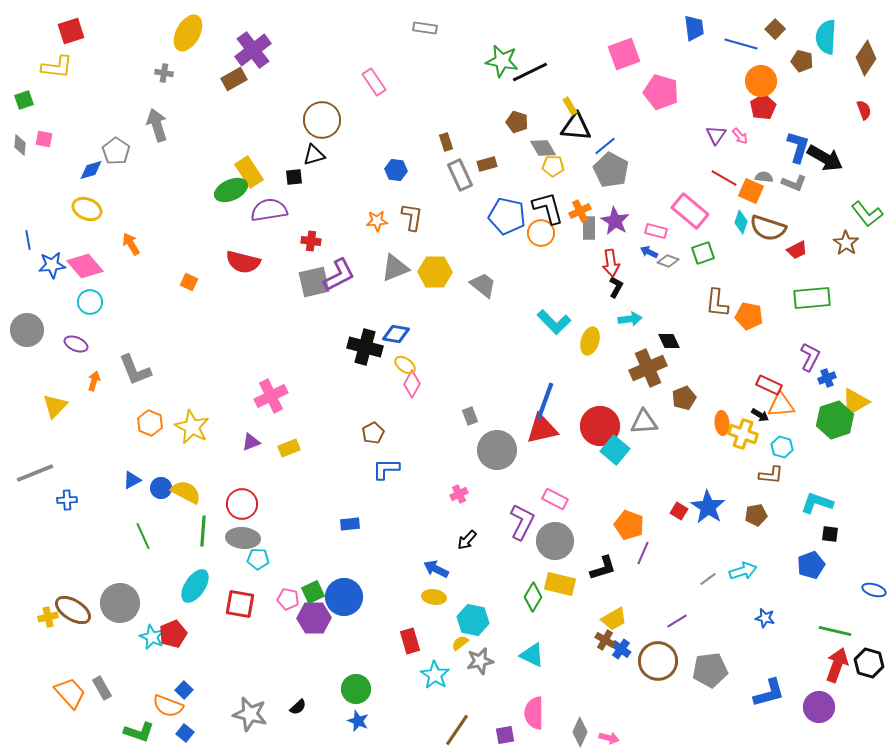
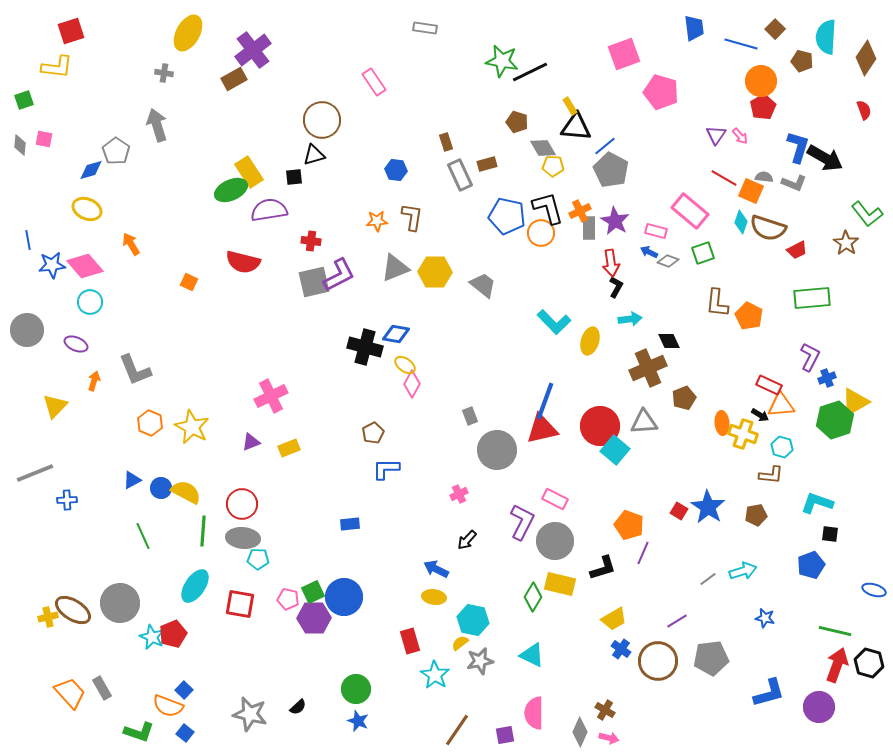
orange pentagon at (749, 316): rotated 16 degrees clockwise
brown cross at (605, 640): moved 70 px down
gray pentagon at (710, 670): moved 1 px right, 12 px up
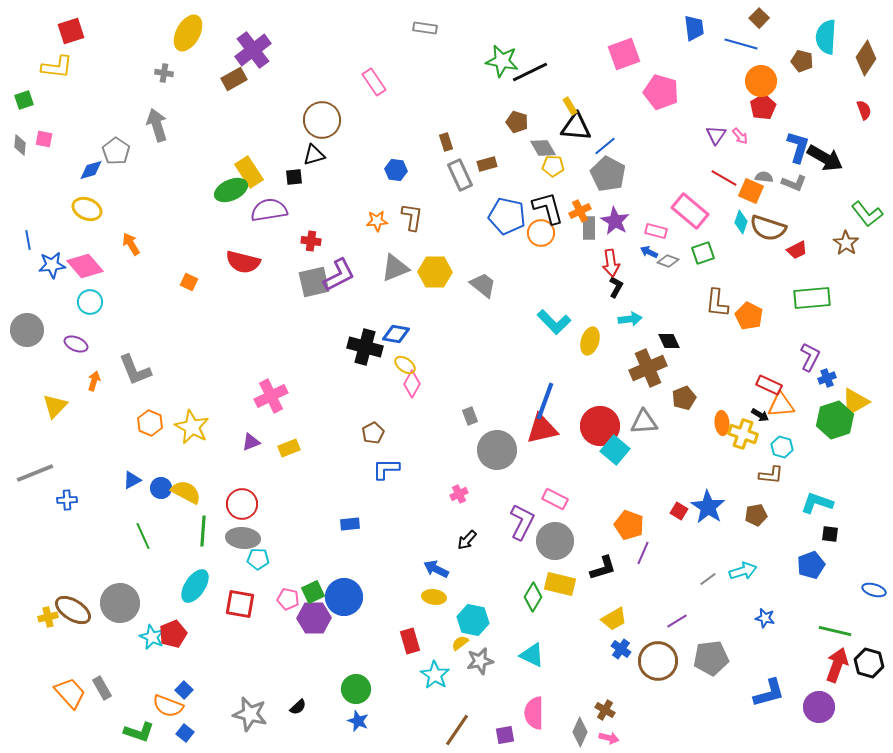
brown square at (775, 29): moved 16 px left, 11 px up
gray pentagon at (611, 170): moved 3 px left, 4 px down
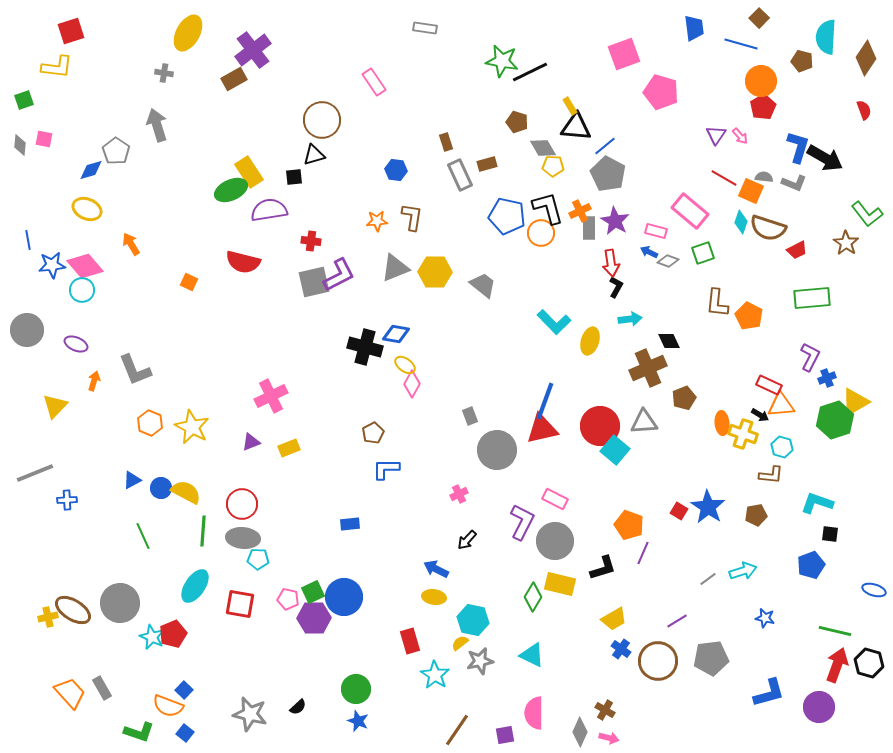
cyan circle at (90, 302): moved 8 px left, 12 px up
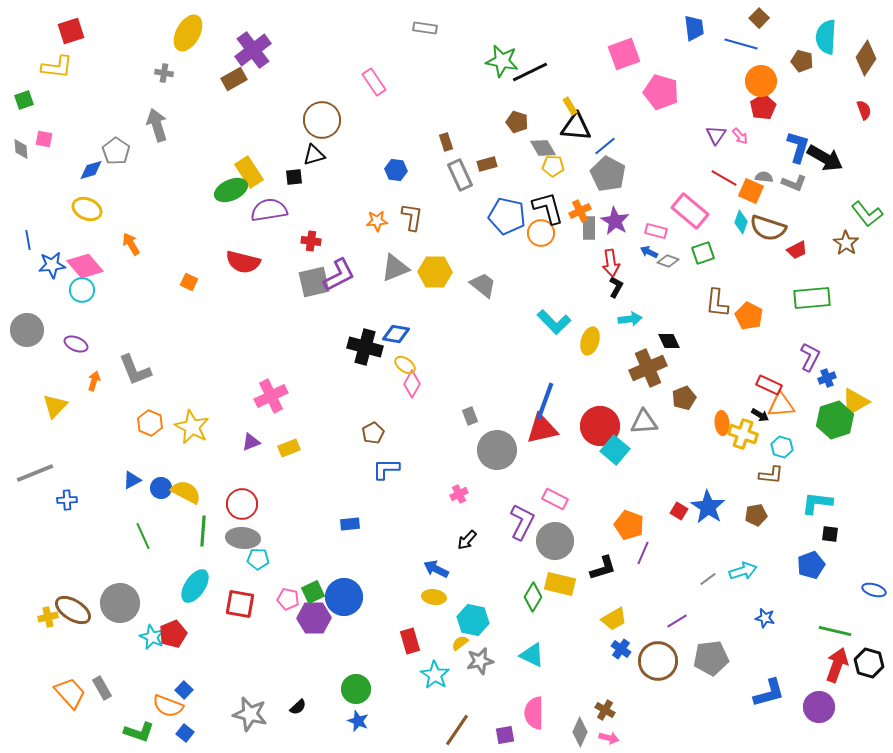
gray diamond at (20, 145): moved 1 px right, 4 px down; rotated 10 degrees counterclockwise
cyan L-shape at (817, 503): rotated 12 degrees counterclockwise
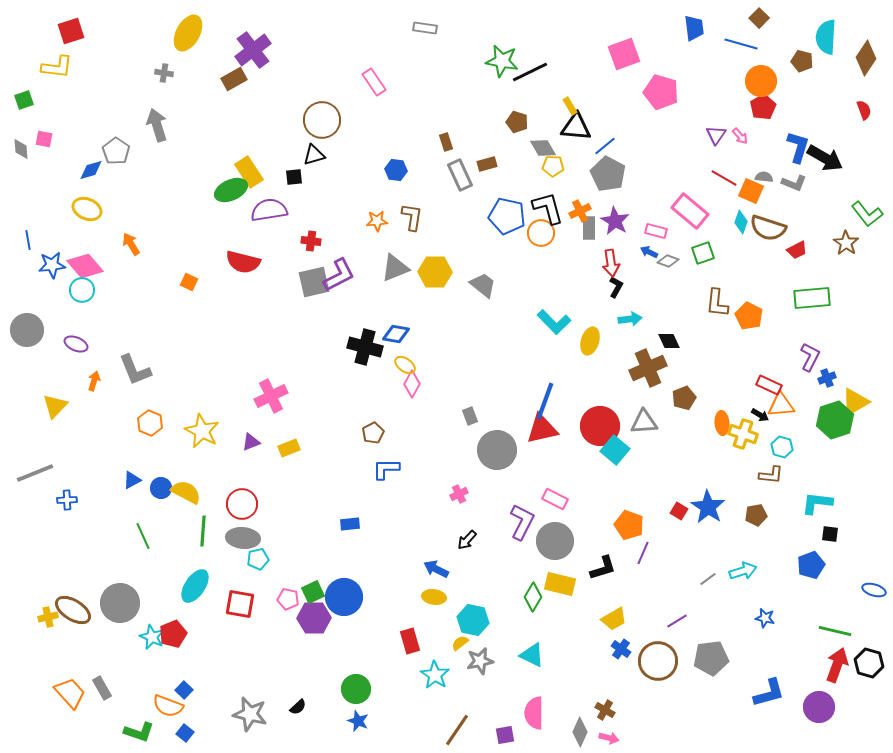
yellow star at (192, 427): moved 10 px right, 4 px down
cyan pentagon at (258, 559): rotated 15 degrees counterclockwise
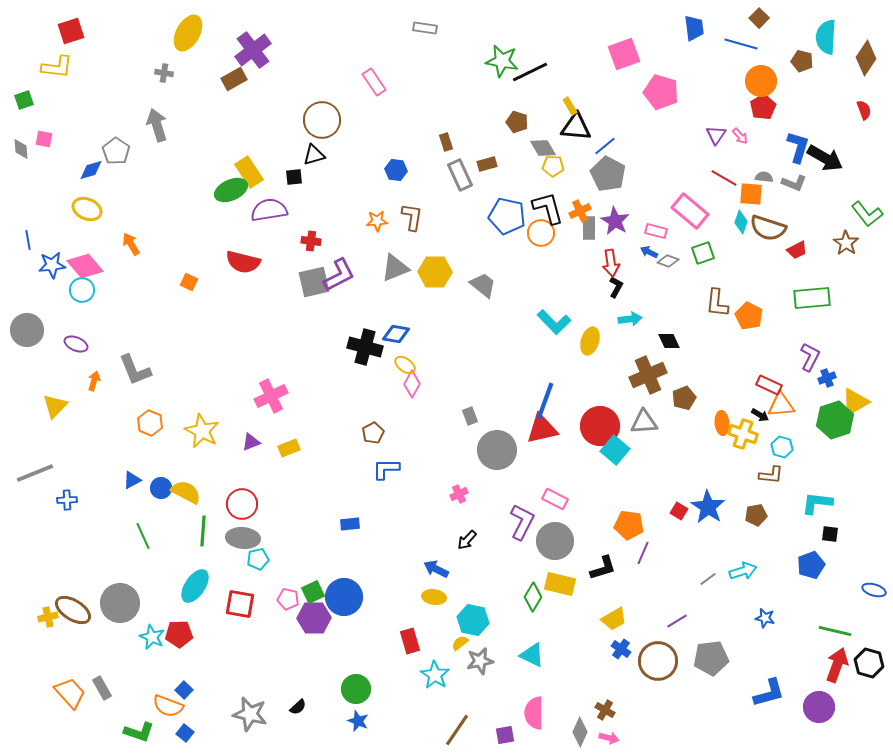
orange square at (751, 191): moved 3 px down; rotated 20 degrees counterclockwise
brown cross at (648, 368): moved 7 px down
orange pentagon at (629, 525): rotated 12 degrees counterclockwise
red pentagon at (173, 634): moved 6 px right; rotated 20 degrees clockwise
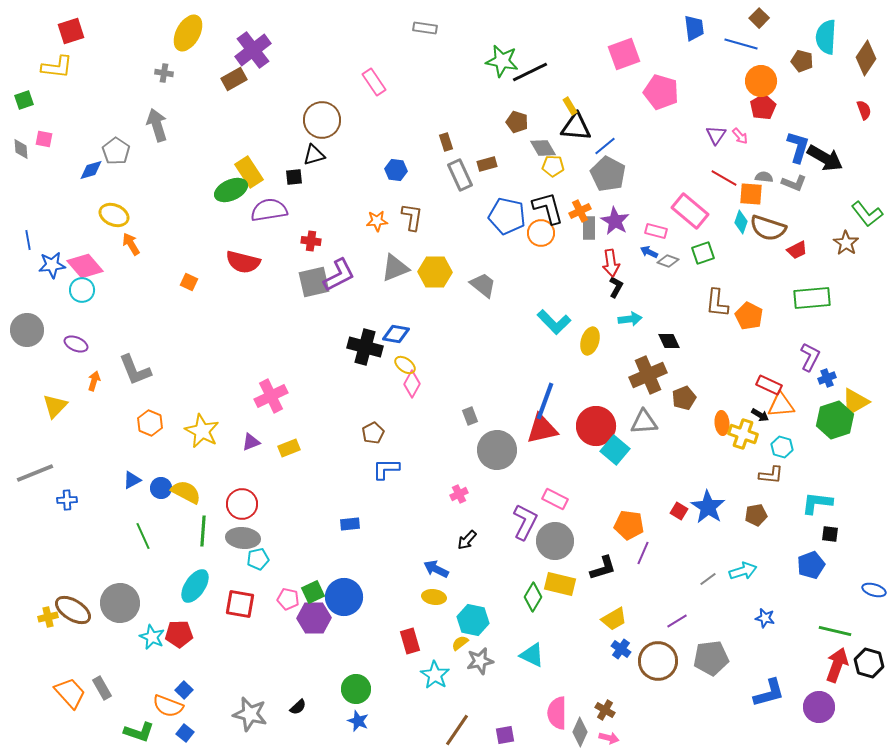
yellow ellipse at (87, 209): moved 27 px right, 6 px down
red circle at (600, 426): moved 4 px left
purple L-shape at (522, 522): moved 3 px right
pink semicircle at (534, 713): moved 23 px right
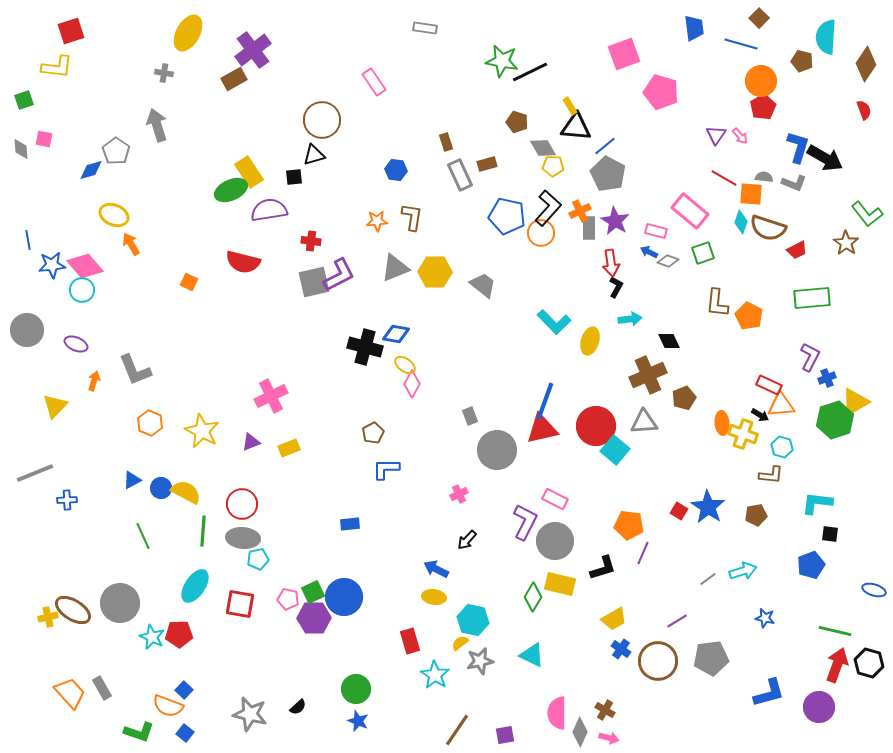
brown diamond at (866, 58): moved 6 px down
black L-shape at (548, 208): rotated 57 degrees clockwise
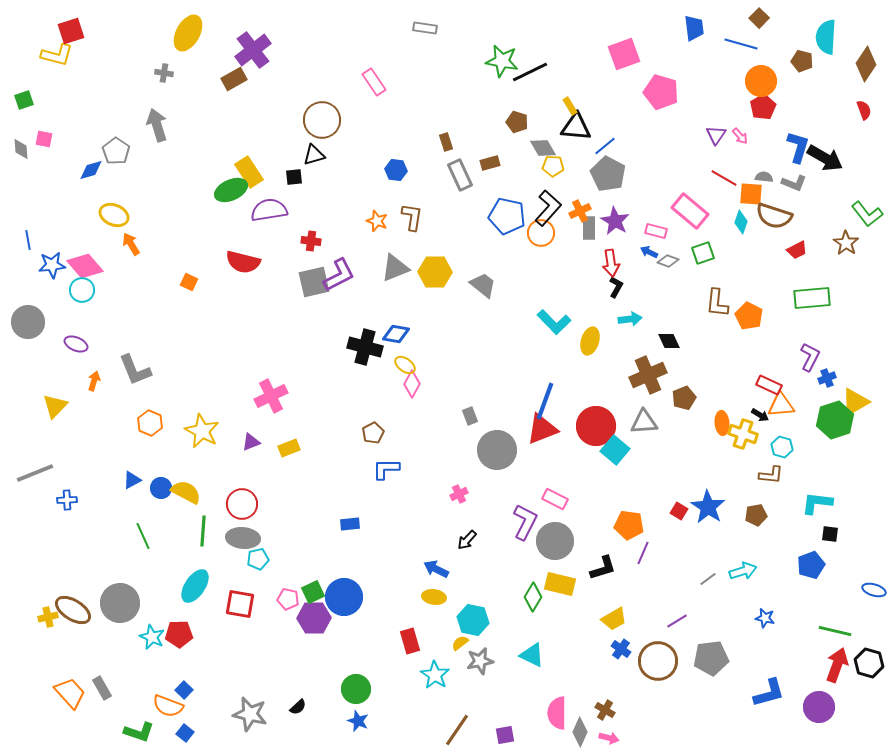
yellow L-shape at (57, 67): moved 12 px up; rotated 8 degrees clockwise
brown rectangle at (487, 164): moved 3 px right, 1 px up
orange star at (377, 221): rotated 25 degrees clockwise
brown semicircle at (768, 228): moved 6 px right, 12 px up
gray circle at (27, 330): moved 1 px right, 8 px up
red triangle at (542, 429): rotated 8 degrees counterclockwise
